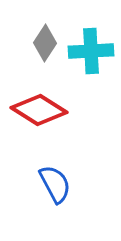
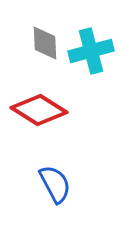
gray diamond: rotated 36 degrees counterclockwise
cyan cross: rotated 12 degrees counterclockwise
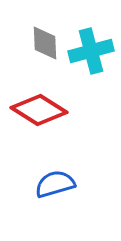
blue semicircle: rotated 78 degrees counterclockwise
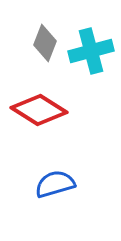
gray diamond: rotated 24 degrees clockwise
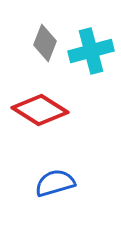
red diamond: moved 1 px right
blue semicircle: moved 1 px up
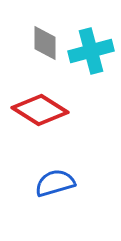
gray diamond: rotated 21 degrees counterclockwise
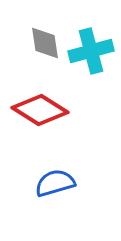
gray diamond: rotated 9 degrees counterclockwise
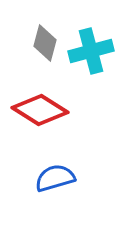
gray diamond: rotated 24 degrees clockwise
blue semicircle: moved 5 px up
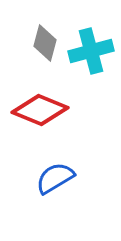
red diamond: rotated 10 degrees counterclockwise
blue semicircle: rotated 15 degrees counterclockwise
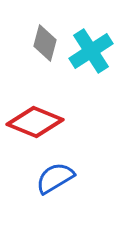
cyan cross: rotated 18 degrees counterclockwise
red diamond: moved 5 px left, 12 px down
